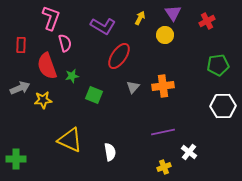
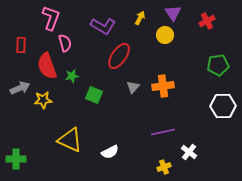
white semicircle: rotated 72 degrees clockwise
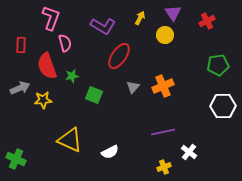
orange cross: rotated 15 degrees counterclockwise
green cross: rotated 24 degrees clockwise
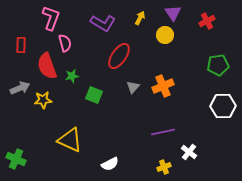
purple L-shape: moved 3 px up
white semicircle: moved 12 px down
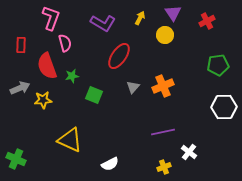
white hexagon: moved 1 px right, 1 px down
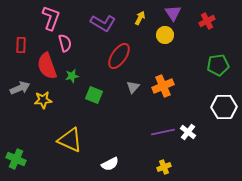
white cross: moved 1 px left, 20 px up
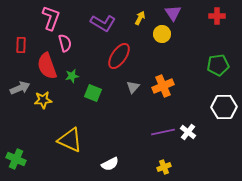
red cross: moved 10 px right, 5 px up; rotated 28 degrees clockwise
yellow circle: moved 3 px left, 1 px up
green square: moved 1 px left, 2 px up
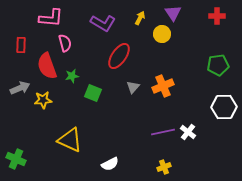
pink L-shape: rotated 75 degrees clockwise
